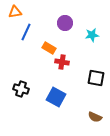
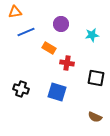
purple circle: moved 4 px left, 1 px down
blue line: rotated 42 degrees clockwise
red cross: moved 5 px right, 1 px down
blue square: moved 1 px right, 5 px up; rotated 12 degrees counterclockwise
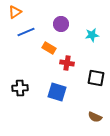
orange triangle: rotated 24 degrees counterclockwise
black cross: moved 1 px left, 1 px up; rotated 21 degrees counterclockwise
